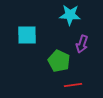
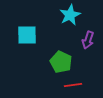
cyan star: rotated 30 degrees counterclockwise
purple arrow: moved 6 px right, 4 px up
green pentagon: moved 2 px right, 1 px down
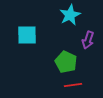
green pentagon: moved 5 px right
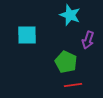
cyan star: rotated 25 degrees counterclockwise
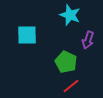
red line: moved 2 px left, 1 px down; rotated 30 degrees counterclockwise
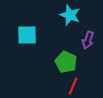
red line: moved 2 px right; rotated 30 degrees counterclockwise
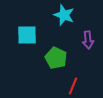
cyan star: moved 6 px left
purple arrow: rotated 24 degrees counterclockwise
green pentagon: moved 10 px left, 4 px up
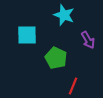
purple arrow: rotated 24 degrees counterclockwise
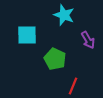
green pentagon: moved 1 px left, 1 px down
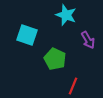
cyan star: moved 2 px right
cyan square: rotated 20 degrees clockwise
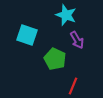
purple arrow: moved 11 px left
